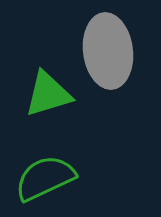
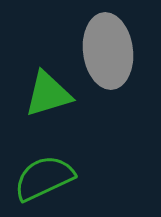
green semicircle: moved 1 px left
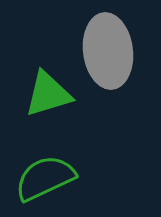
green semicircle: moved 1 px right
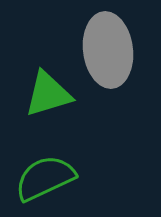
gray ellipse: moved 1 px up
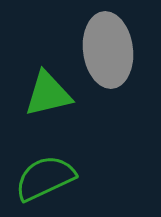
green triangle: rotated 4 degrees clockwise
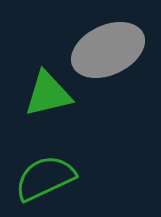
gray ellipse: rotated 72 degrees clockwise
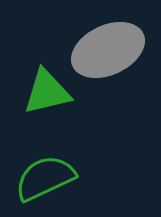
green triangle: moved 1 px left, 2 px up
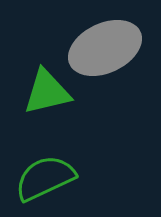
gray ellipse: moved 3 px left, 2 px up
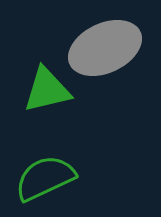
green triangle: moved 2 px up
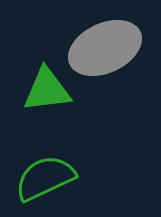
green triangle: rotated 6 degrees clockwise
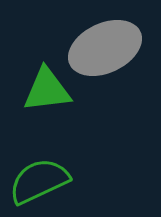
green semicircle: moved 6 px left, 3 px down
